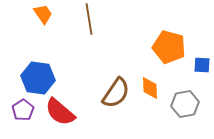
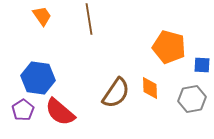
orange trapezoid: moved 1 px left, 2 px down
gray hexagon: moved 7 px right, 5 px up
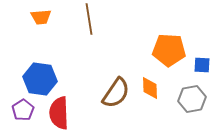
orange trapezoid: moved 1 px left, 1 px down; rotated 120 degrees clockwise
orange pentagon: moved 3 px down; rotated 12 degrees counterclockwise
blue hexagon: moved 2 px right, 1 px down
red semicircle: moved 1 px left, 1 px down; rotated 48 degrees clockwise
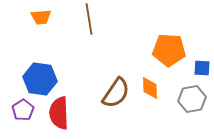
blue square: moved 3 px down
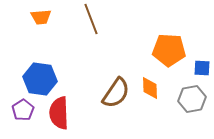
brown line: moved 2 px right; rotated 12 degrees counterclockwise
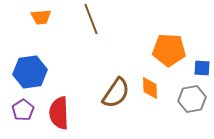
blue hexagon: moved 10 px left, 7 px up; rotated 16 degrees counterclockwise
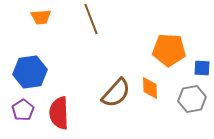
brown semicircle: rotated 8 degrees clockwise
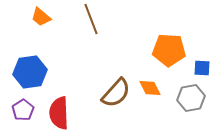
orange trapezoid: rotated 45 degrees clockwise
orange diamond: rotated 25 degrees counterclockwise
gray hexagon: moved 1 px left, 1 px up
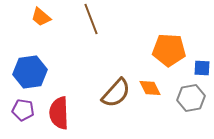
purple pentagon: rotated 30 degrees counterclockwise
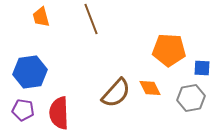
orange trapezoid: rotated 35 degrees clockwise
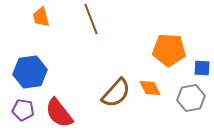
red semicircle: rotated 36 degrees counterclockwise
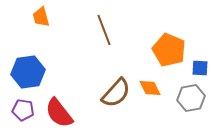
brown line: moved 13 px right, 11 px down
orange pentagon: rotated 20 degrees clockwise
blue square: moved 2 px left
blue hexagon: moved 2 px left
